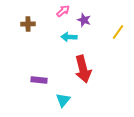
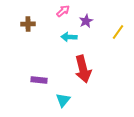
purple star: moved 2 px right, 1 px down; rotated 24 degrees clockwise
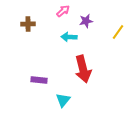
purple star: rotated 16 degrees clockwise
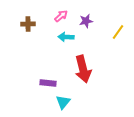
pink arrow: moved 2 px left, 5 px down
cyan arrow: moved 3 px left
purple rectangle: moved 9 px right, 3 px down
cyan triangle: moved 2 px down
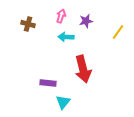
pink arrow: rotated 32 degrees counterclockwise
brown cross: rotated 16 degrees clockwise
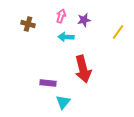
purple star: moved 2 px left, 1 px up
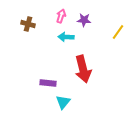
purple star: rotated 16 degrees clockwise
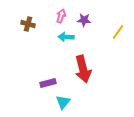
purple rectangle: rotated 21 degrees counterclockwise
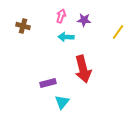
brown cross: moved 5 px left, 2 px down
cyan triangle: moved 1 px left
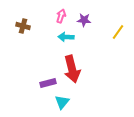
red arrow: moved 11 px left
